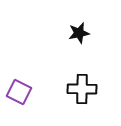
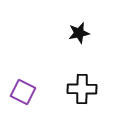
purple square: moved 4 px right
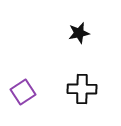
purple square: rotated 30 degrees clockwise
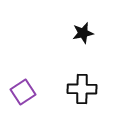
black star: moved 4 px right
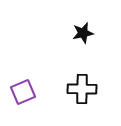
purple square: rotated 10 degrees clockwise
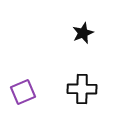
black star: rotated 10 degrees counterclockwise
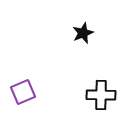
black cross: moved 19 px right, 6 px down
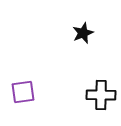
purple square: rotated 15 degrees clockwise
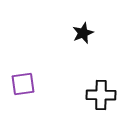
purple square: moved 8 px up
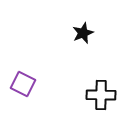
purple square: rotated 35 degrees clockwise
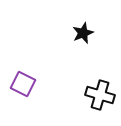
black cross: moved 1 px left; rotated 16 degrees clockwise
